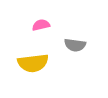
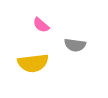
pink semicircle: rotated 126 degrees counterclockwise
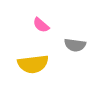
yellow semicircle: moved 1 px down
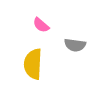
yellow semicircle: rotated 100 degrees clockwise
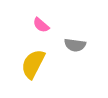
yellow semicircle: rotated 24 degrees clockwise
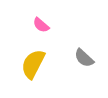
gray semicircle: moved 9 px right, 13 px down; rotated 35 degrees clockwise
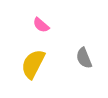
gray semicircle: rotated 25 degrees clockwise
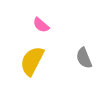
yellow semicircle: moved 1 px left, 3 px up
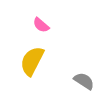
gray semicircle: moved 23 px down; rotated 145 degrees clockwise
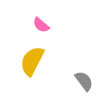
gray semicircle: rotated 20 degrees clockwise
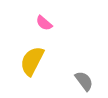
pink semicircle: moved 3 px right, 2 px up
